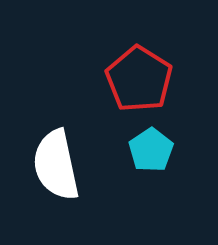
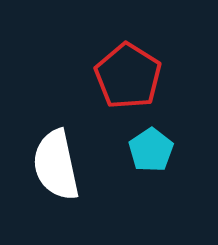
red pentagon: moved 11 px left, 3 px up
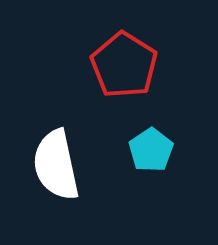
red pentagon: moved 4 px left, 11 px up
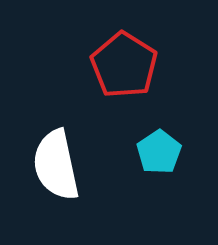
cyan pentagon: moved 8 px right, 2 px down
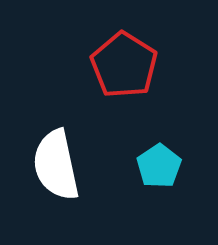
cyan pentagon: moved 14 px down
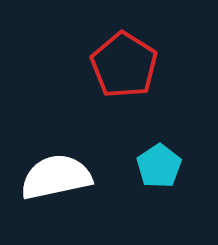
white semicircle: moved 12 px down; rotated 90 degrees clockwise
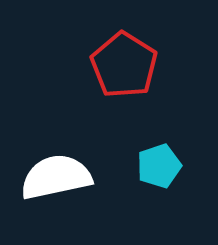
cyan pentagon: rotated 15 degrees clockwise
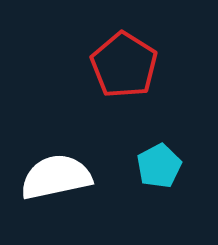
cyan pentagon: rotated 9 degrees counterclockwise
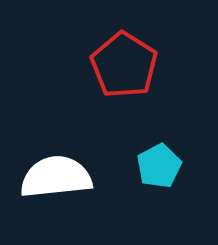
white semicircle: rotated 6 degrees clockwise
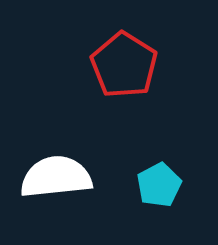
cyan pentagon: moved 19 px down
